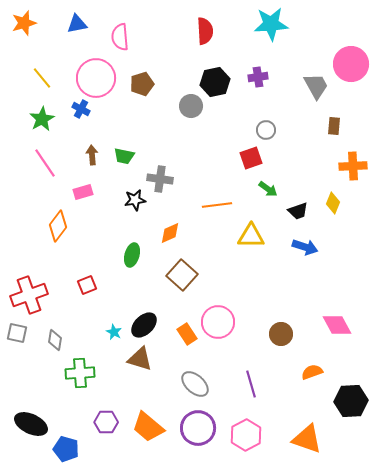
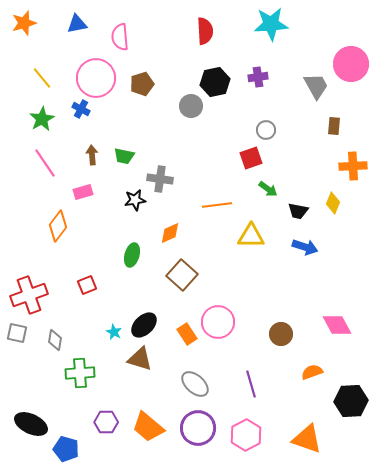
black trapezoid at (298, 211): rotated 30 degrees clockwise
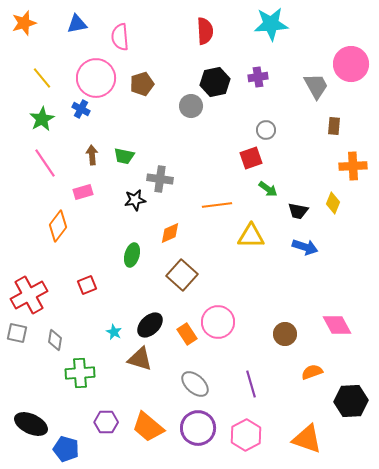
red cross at (29, 295): rotated 9 degrees counterclockwise
black ellipse at (144, 325): moved 6 px right
brown circle at (281, 334): moved 4 px right
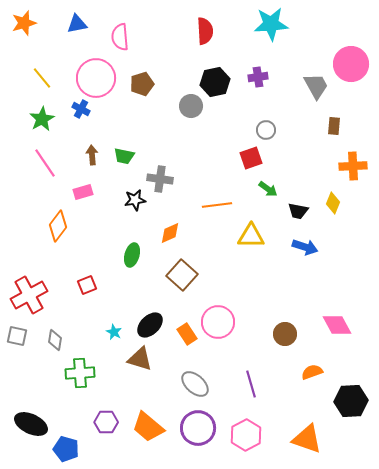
gray square at (17, 333): moved 3 px down
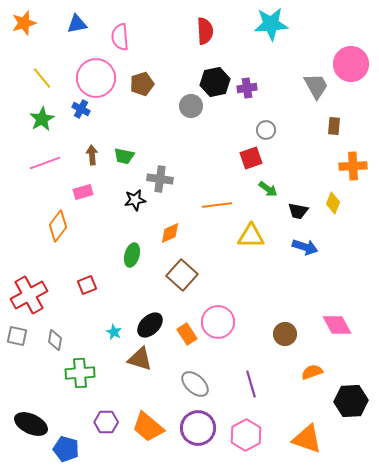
purple cross at (258, 77): moved 11 px left, 11 px down
pink line at (45, 163): rotated 76 degrees counterclockwise
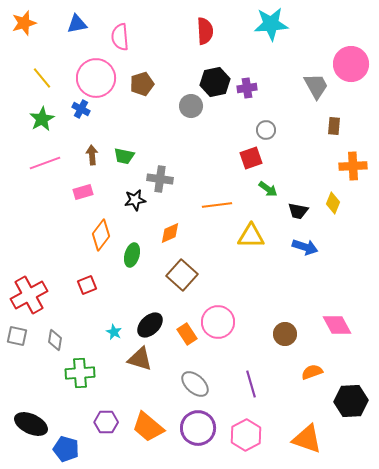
orange diamond at (58, 226): moved 43 px right, 9 px down
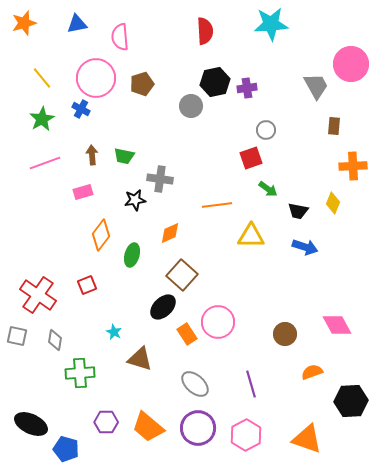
red cross at (29, 295): moved 9 px right; rotated 27 degrees counterclockwise
black ellipse at (150, 325): moved 13 px right, 18 px up
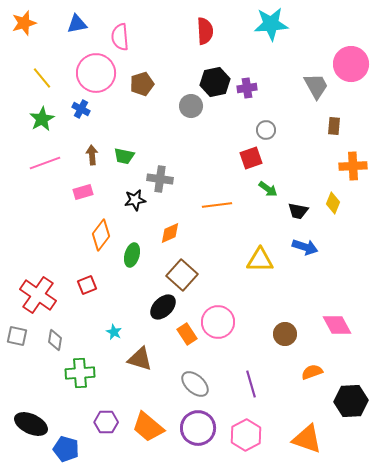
pink circle at (96, 78): moved 5 px up
yellow triangle at (251, 236): moved 9 px right, 24 px down
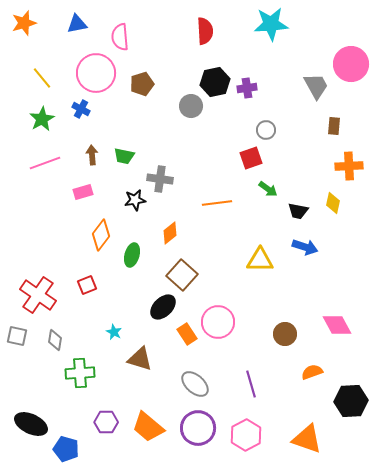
orange cross at (353, 166): moved 4 px left
yellow diamond at (333, 203): rotated 10 degrees counterclockwise
orange line at (217, 205): moved 2 px up
orange diamond at (170, 233): rotated 15 degrees counterclockwise
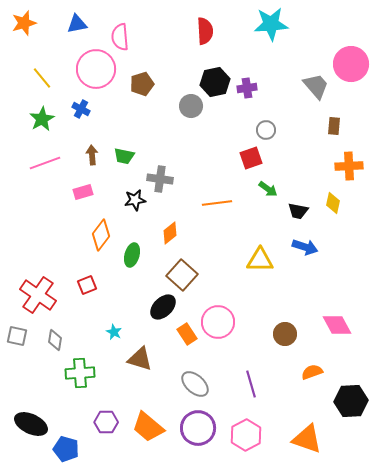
pink circle at (96, 73): moved 4 px up
gray trapezoid at (316, 86): rotated 12 degrees counterclockwise
